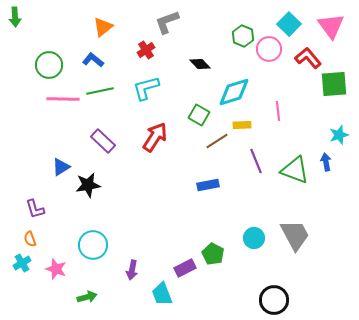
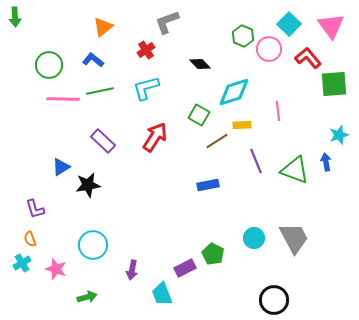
gray trapezoid at (295, 235): moved 1 px left, 3 px down
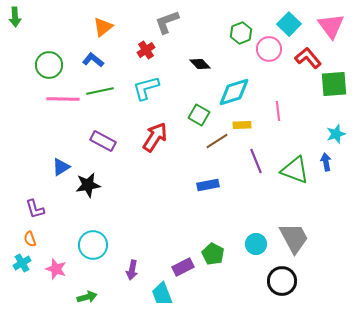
green hexagon at (243, 36): moved 2 px left, 3 px up; rotated 15 degrees clockwise
cyan star at (339, 135): moved 3 px left, 1 px up
purple rectangle at (103, 141): rotated 15 degrees counterclockwise
cyan circle at (254, 238): moved 2 px right, 6 px down
purple rectangle at (185, 268): moved 2 px left, 1 px up
black circle at (274, 300): moved 8 px right, 19 px up
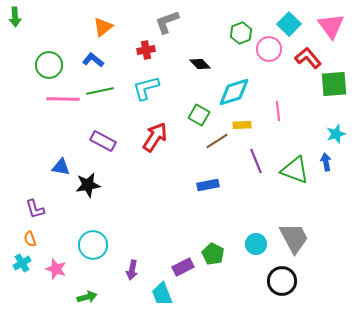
red cross at (146, 50): rotated 24 degrees clockwise
blue triangle at (61, 167): rotated 42 degrees clockwise
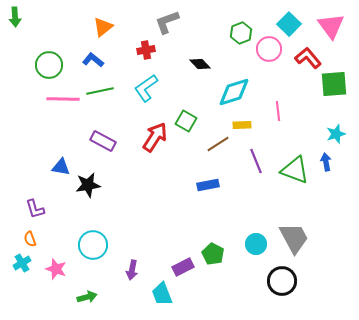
cyan L-shape at (146, 88): rotated 20 degrees counterclockwise
green square at (199, 115): moved 13 px left, 6 px down
brown line at (217, 141): moved 1 px right, 3 px down
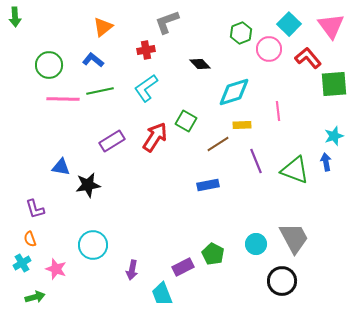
cyan star at (336, 134): moved 2 px left, 2 px down
purple rectangle at (103, 141): moved 9 px right; rotated 60 degrees counterclockwise
green arrow at (87, 297): moved 52 px left
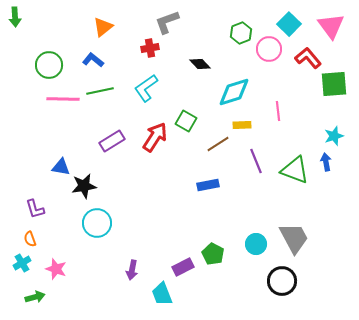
red cross at (146, 50): moved 4 px right, 2 px up
black star at (88, 185): moved 4 px left, 1 px down
cyan circle at (93, 245): moved 4 px right, 22 px up
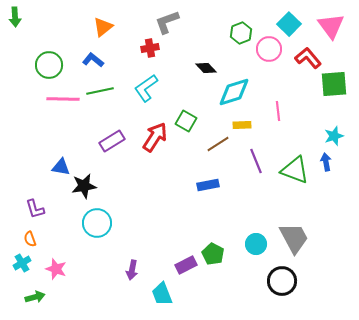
black diamond at (200, 64): moved 6 px right, 4 px down
purple rectangle at (183, 267): moved 3 px right, 2 px up
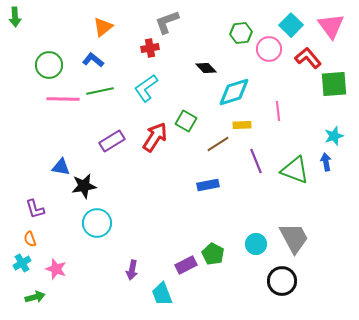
cyan square at (289, 24): moved 2 px right, 1 px down
green hexagon at (241, 33): rotated 15 degrees clockwise
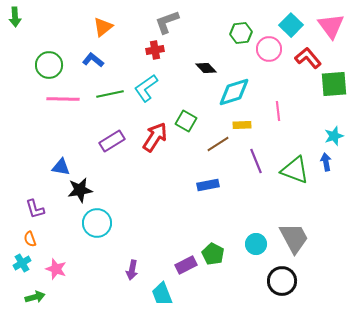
red cross at (150, 48): moved 5 px right, 2 px down
green line at (100, 91): moved 10 px right, 3 px down
black star at (84, 186): moved 4 px left, 4 px down
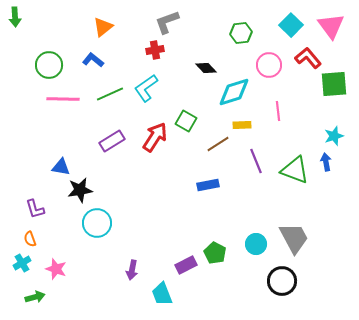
pink circle at (269, 49): moved 16 px down
green line at (110, 94): rotated 12 degrees counterclockwise
green pentagon at (213, 254): moved 2 px right, 1 px up
